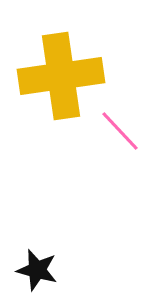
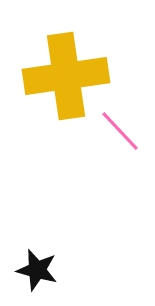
yellow cross: moved 5 px right
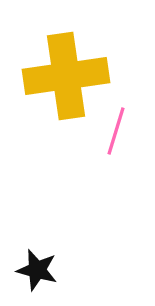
pink line: moved 4 px left; rotated 60 degrees clockwise
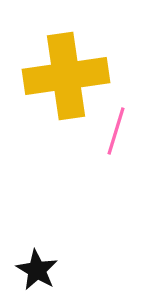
black star: rotated 15 degrees clockwise
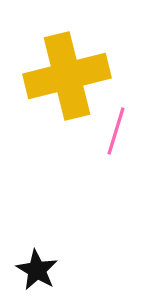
yellow cross: moved 1 px right; rotated 6 degrees counterclockwise
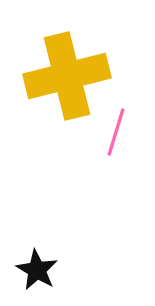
pink line: moved 1 px down
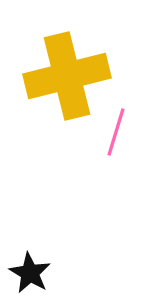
black star: moved 7 px left, 3 px down
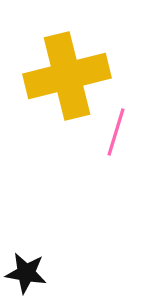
black star: moved 4 px left; rotated 21 degrees counterclockwise
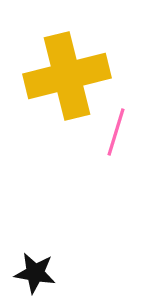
black star: moved 9 px right
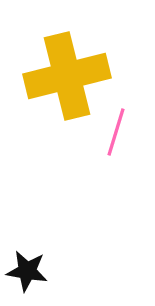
black star: moved 8 px left, 2 px up
